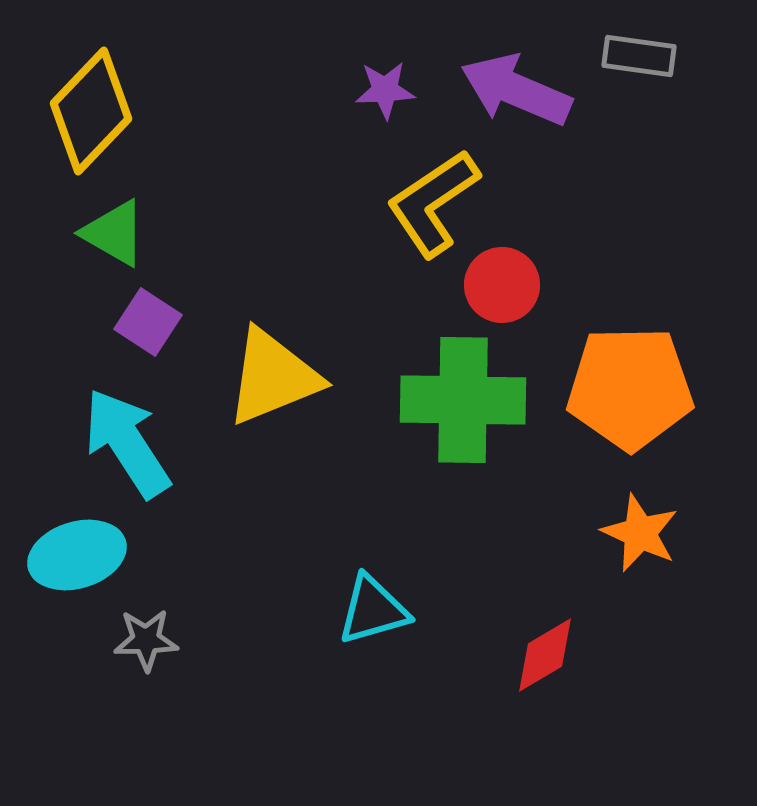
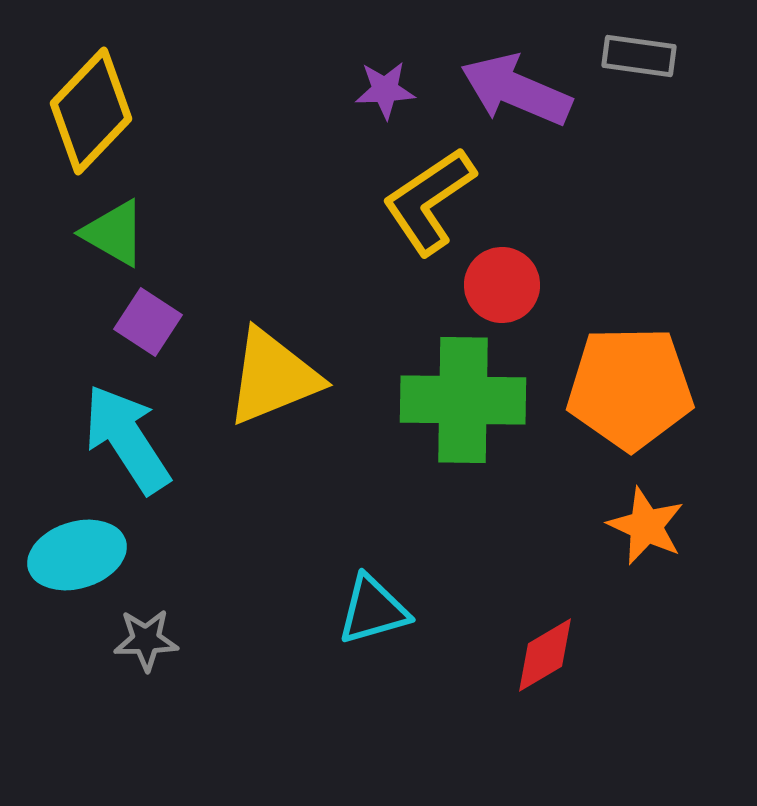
yellow L-shape: moved 4 px left, 2 px up
cyan arrow: moved 4 px up
orange star: moved 6 px right, 7 px up
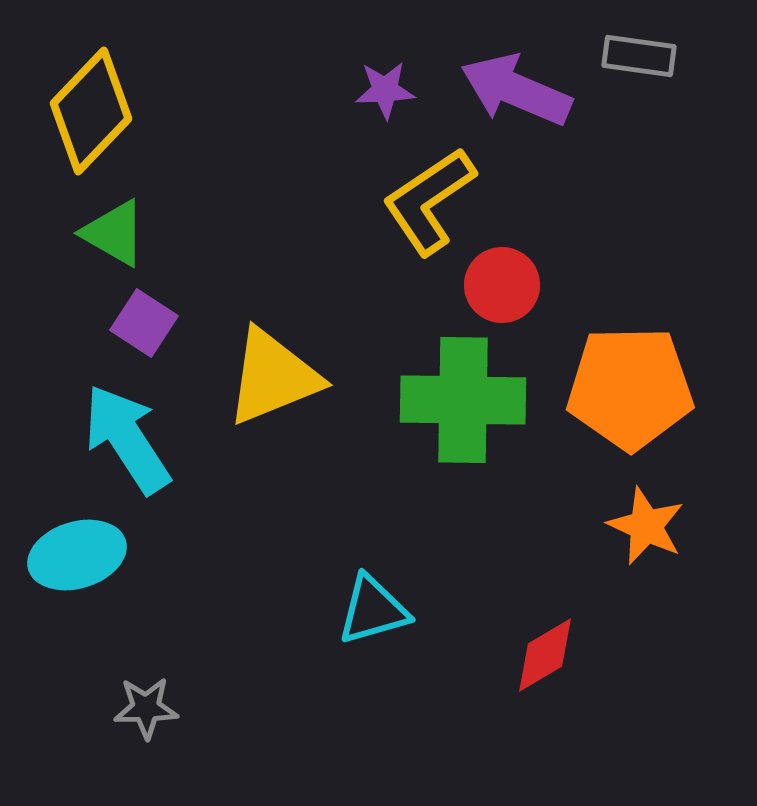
purple square: moved 4 px left, 1 px down
gray star: moved 68 px down
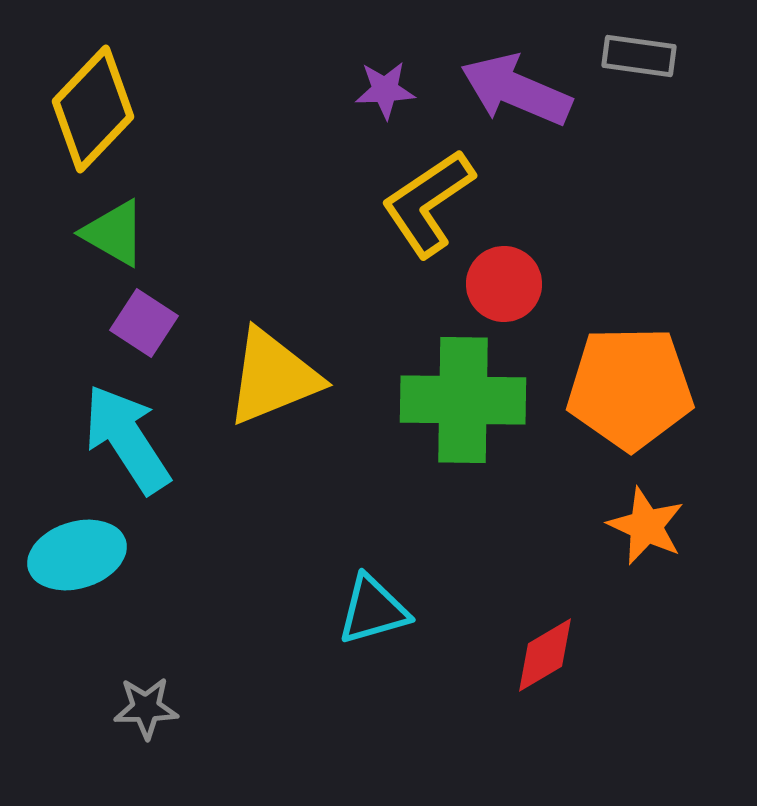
yellow diamond: moved 2 px right, 2 px up
yellow L-shape: moved 1 px left, 2 px down
red circle: moved 2 px right, 1 px up
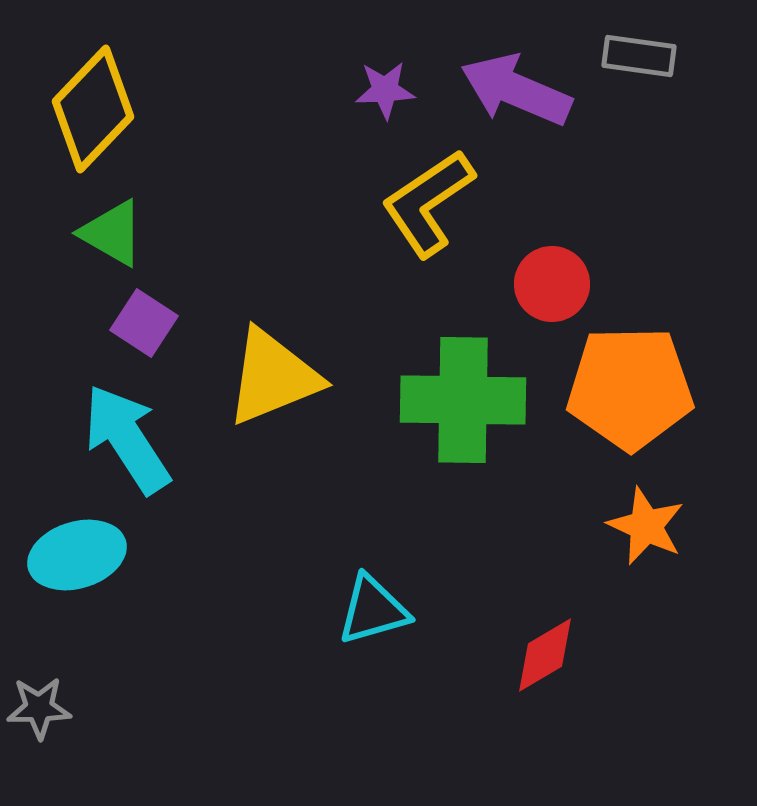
green triangle: moved 2 px left
red circle: moved 48 px right
gray star: moved 107 px left
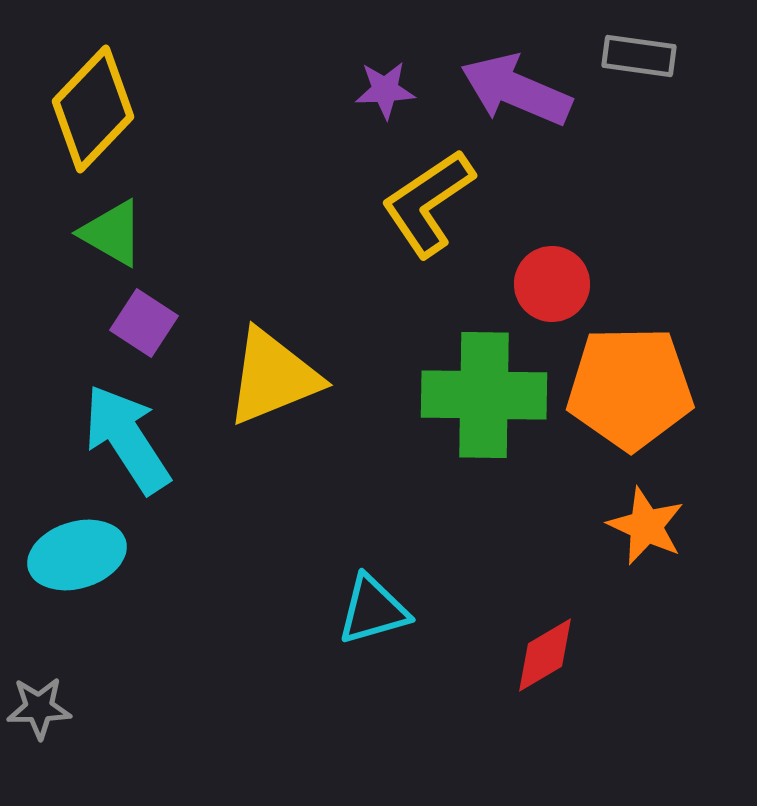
green cross: moved 21 px right, 5 px up
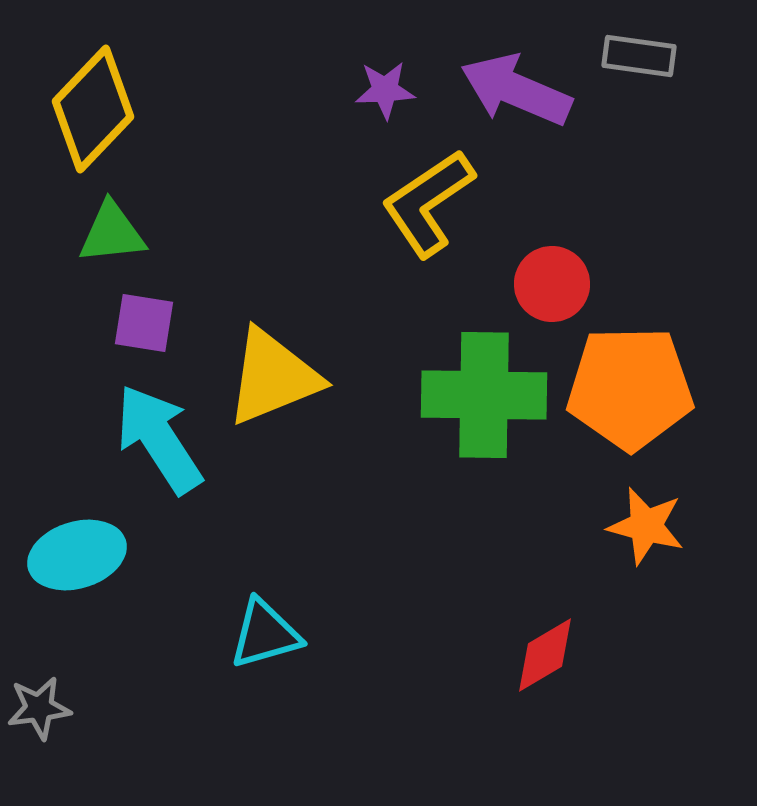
green triangle: rotated 36 degrees counterclockwise
purple square: rotated 24 degrees counterclockwise
cyan arrow: moved 32 px right
orange star: rotated 10 degrees counterclockwise
cyan triangle: moved 108 px left, 24 px down
gray star: rotated 6 degrees counterclockwise
